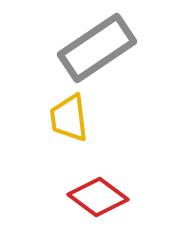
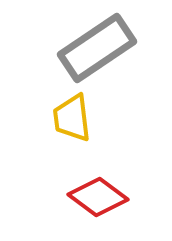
yellow trapezoid: moved 3 px right
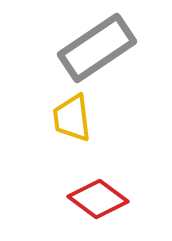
red diamond: moved 2 px down
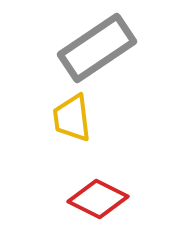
red diamond: rotated 10 degrees counterclockwise
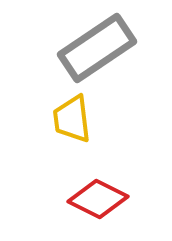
yellow trapezoid: moved 1 px down
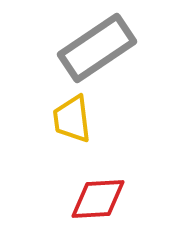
red diamond: rotated 30 degrees counterclockwise
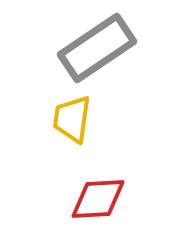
yellow trapezoid: rotated 15 degrees clockwise
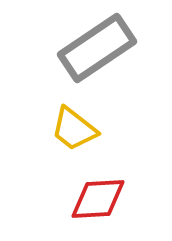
yellow trapezoid: moved 2 px right, 10 px down; rotated 60 degrees counterclockwise
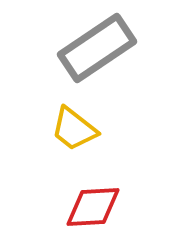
red diamond: moved 5 px left, 8 px down
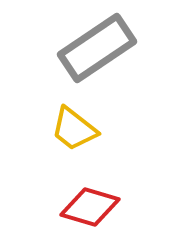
red diamond: moved 3 px left; rotated 20 degrees clockwise
